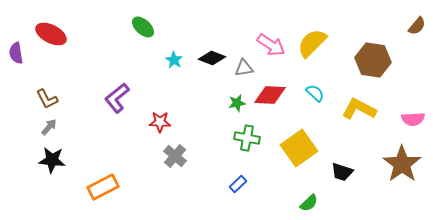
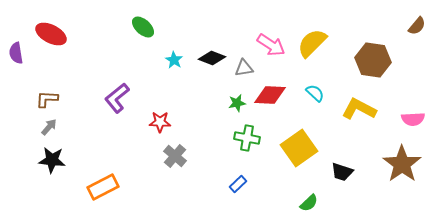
brown L-shape: rotated 120 degrees clockwise
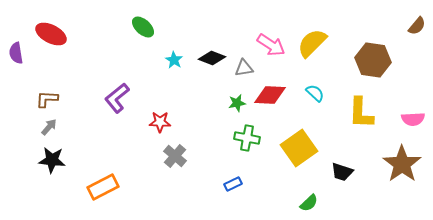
yellow L-shape: moved 2 px right, 4 px down; rotated 116 degrees counterclockwise
blue rectangle: moved 5 px left; rotated 18 degrees clockwise
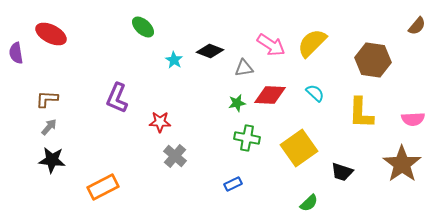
black diamond: moved 2 px left, 7 px up
purple L-shape: rotated 28 degrees counterclockwise
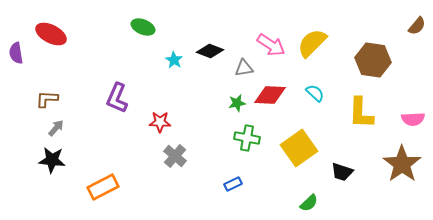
green ellipse: rotated 20 degrees counterclockwise
gray arrow: moved 7 px right, 1 px down
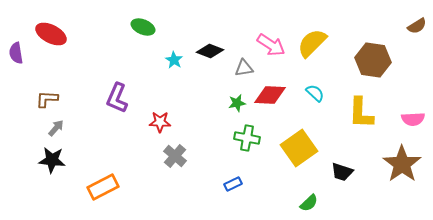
brown semicircle: rotated 18 degrees clockwise
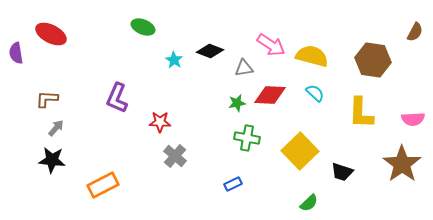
brown semicircle: moved 2 px left, 6 px down; rotated 30 degrees counterclockwise
yellow semicircle: moved 13 px down; rotated 60 degrees clockwise
yellow square: moved 1 px right, 3 px down; rotated 9 degrees counterclockwise
orange rectangle: moved 2 px up
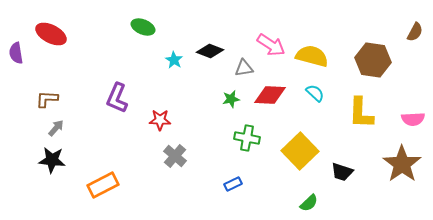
green star: moved 6 px left, 4 px up
red star: moved 2 px up
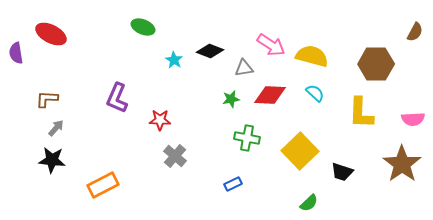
brown hexagon: moved 3 px right, 4 px down; rotated 8 degrees counterclockwise
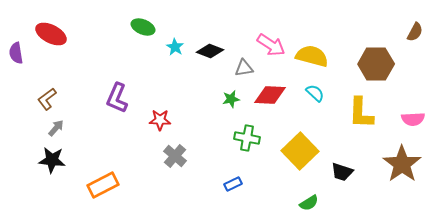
cyan star: moved 1 px right, 13 px up
brown L-shape: rotated 40 degrees counterclockwise
green semicircle: rotated 12 degrees clockwise
